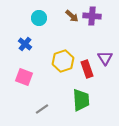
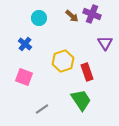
purple cross: moved 2 px up; rotated 18 degrees clockwise
purple triangle: moved 15 px up
red rectangle: moved 3 px down
green trapezoid: rotated 30 degrees counterclockwise
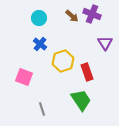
blue cross: moved 15 px right
gray line: rotated 72 degrees counterclockwise
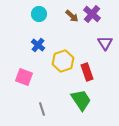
purple cross: rotated 18 degrees clockwise
cyan circle: moved 4 px up
blue cross: moved 2 px left, 1 px down
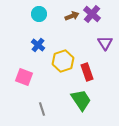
brown arrow: rotated 64 degrees counterclockwise
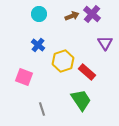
red rectangle: rotated 30 degrees counterclockwise
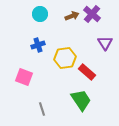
cyan circle: moved 1 px right
blue cross: rotated 32 degrees clockwise
yellow hexagon: moved 2 px right, 3 px up; rotated 10 degrees clockwise
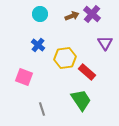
blue cross: rotated 32 degrees counterclockwise
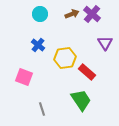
brown arrow: moved 2 px up
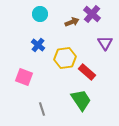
brown arrow: moved 8 px down
